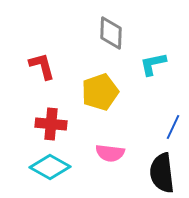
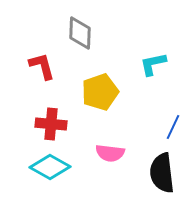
gray diamond: moved 31 px left
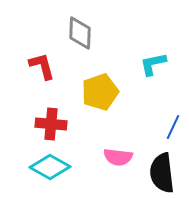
pink semicircle: moved 8 px right, 4 px down
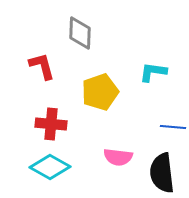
cyan L-shape: moved 8 px down; rotated 20 degrees clockwise
blue line: rotated 70 degrees clockwise
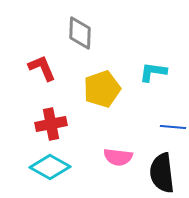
red L-shape: moved 2 px down; rotated 8 degrees counterclockwise
yellow pentagon: moved 2 px right, 3 px up
red cross: rotated 16 degrees counterclockwise
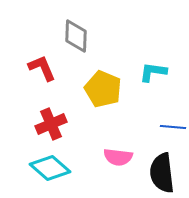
gray diamond: moved 4 px left, 3 px down
yellow pentagon: moved 1 px right; rotated 30 degrees counterclockwise
red cross: rotated 12 degrees counterclockwise
cyan diamond: moved 1 px down; rotated 12 degrees clockwise
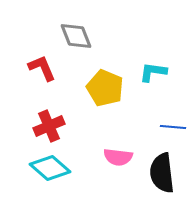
gray diamond: rotated 24 degrees counterclockwise
yellow pentagon: moved 2 px right, 1 px up
red cross: moved 2 px left, 2 px down
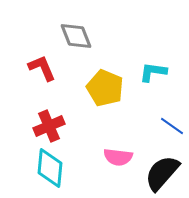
blue line: moved 1 px left, 1 px up; rotated 30 degrees clockwise
cyan diamond: rotated 54 degrees clockwise
black semicircle: rotated 48 degrees clockwise
